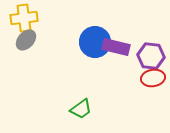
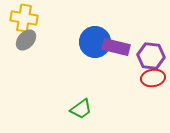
yellow cross: rotated 16 degrees clockwise
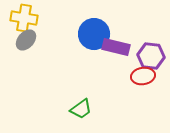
blue circle: moved 1 px left, 8 px up
red ellipse: moved 10 px left, 2 px up
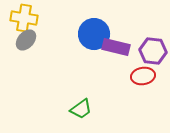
purple hexagon: moved 2 px right, 5 px up
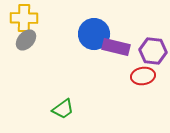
yellow cross: rotated 8 degrees counterclockwise
green trapezoid: moved 18 px left
